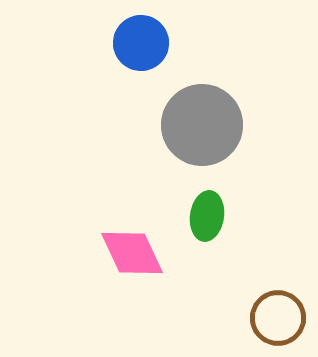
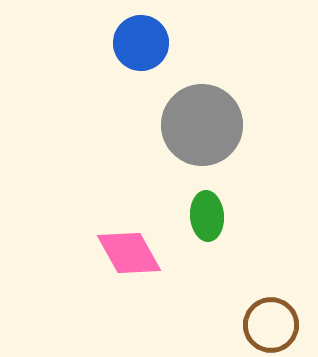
green ellipse: rotated 12 degrees counterclockwise
pink diamond: moved 3 px left; rotated 4 degrees counterclockwise
brown circle: moved 7 px left, 7 px down
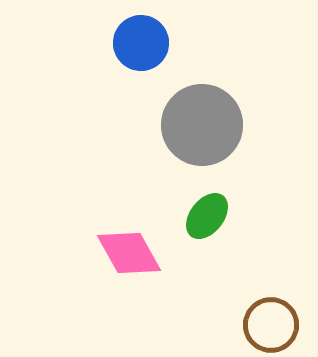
green ellipse: rotated 42 degrees clockwise
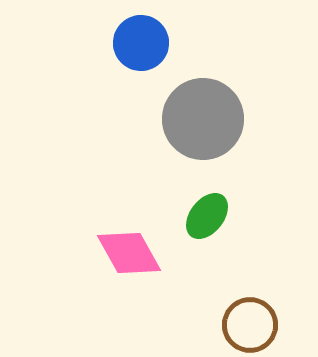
gray circle: moved 1 px right, 6 px up
brown circle: moved 21 px left
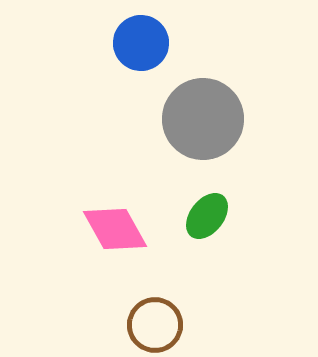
pink diamond: moved 14 px left, 24 px up
brown circle: moved 95 px left
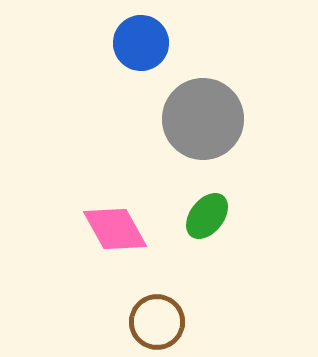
brown circle: moved 2 px right, 3 px up
